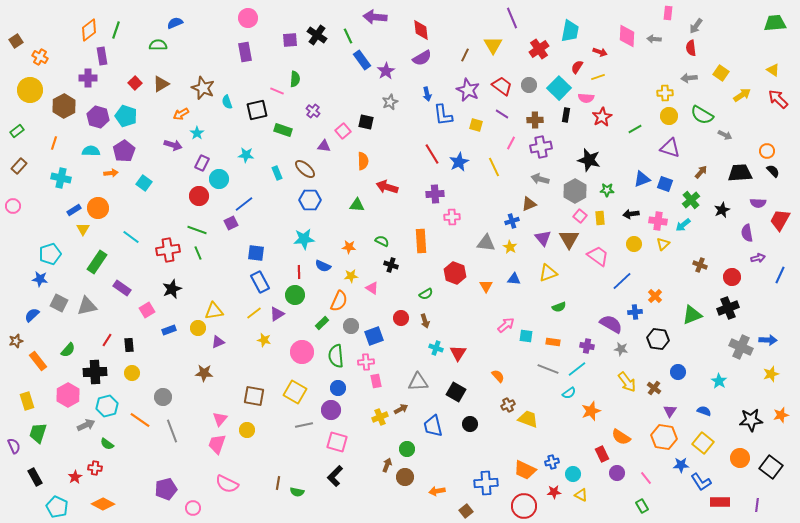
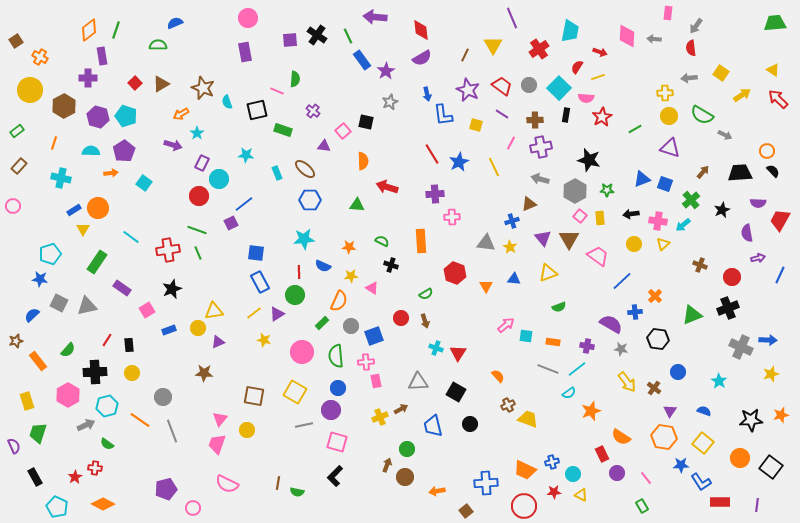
brown arrow at (701, 172): moved 2 px right
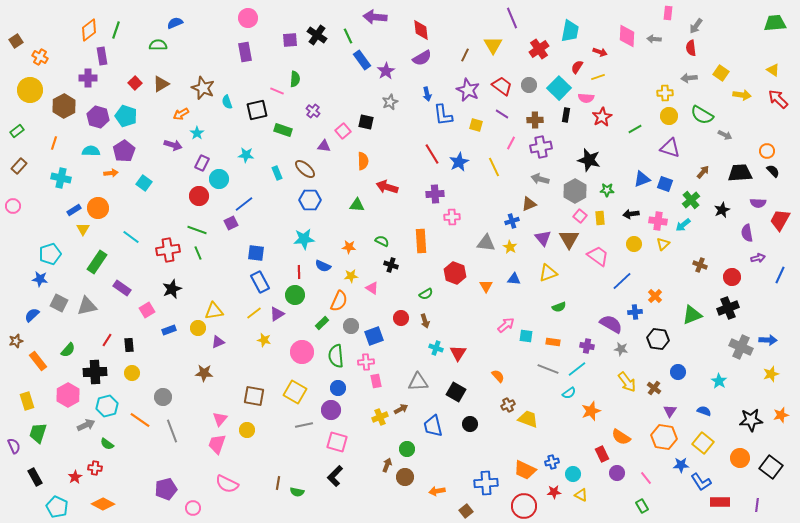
yellow arrow at (742, 95): rotated 42 degrees clockwise
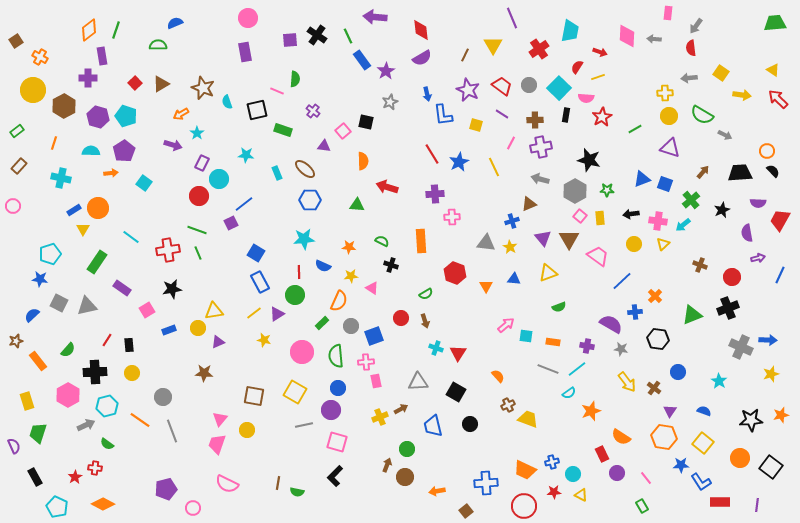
yellow circle at (30, 90): moved 3 px right
blue square at (256, 253): rotated 24 degrees clockwise
black star at (172, 289): rotated 12 degrees clockwise
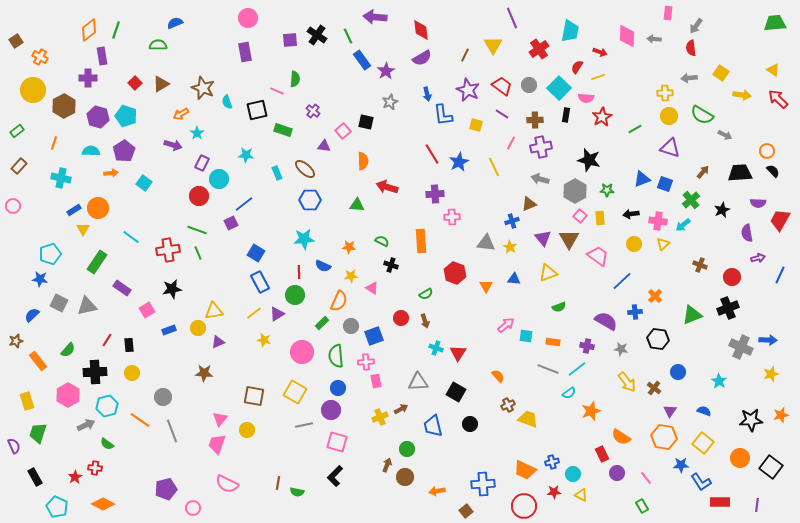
purple semicircle at (611, 324): moved 5 px left, 3 px up
blue cross at (486, 483): moved 3 px left, 1 px down
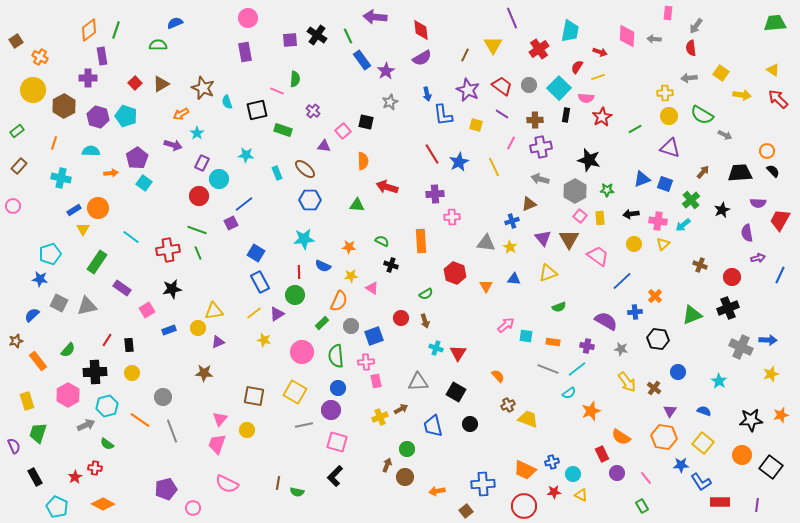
purple pentagon at (124, 151): moved 13 px right, 7 px down
orange circle at (740, 458): moved 2 px right, 3 px up
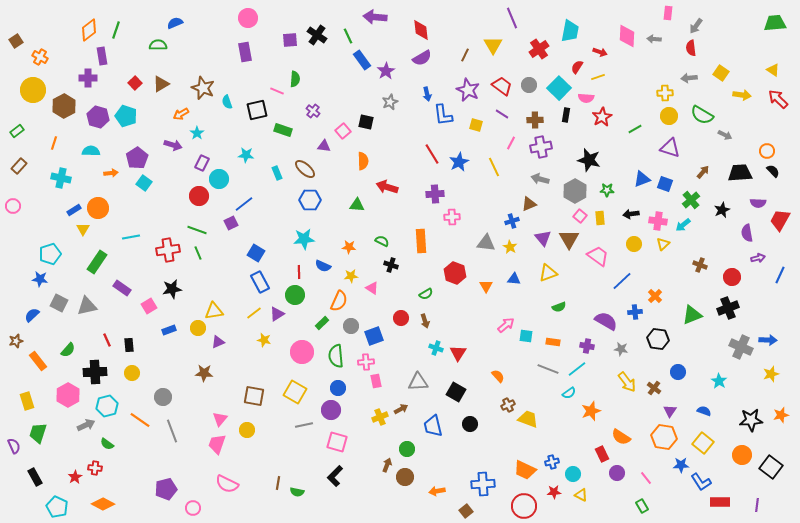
cyan line at (131, 237): rotated 48 degrees counterclockwise
pink square at (147, 310): moved 2 px right, 4 px up
red line at (107, 340): rotated 56 degrees counterclockwise
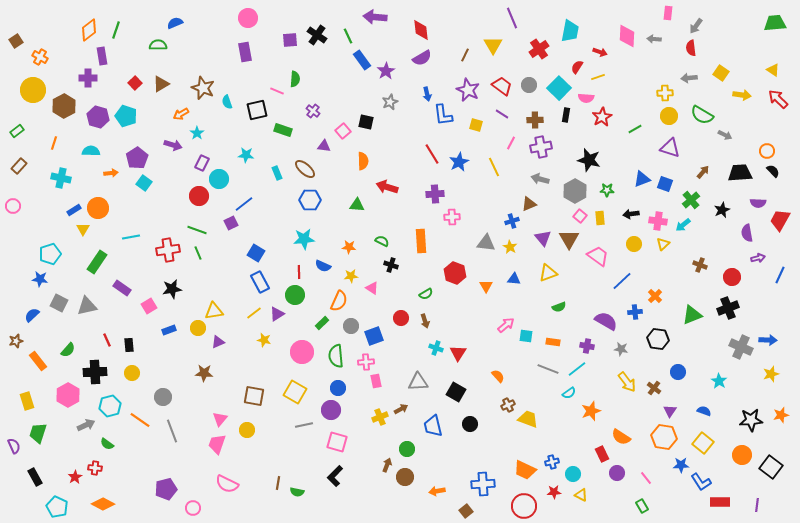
cyan hexagon at (107, 406): moved 3 px right
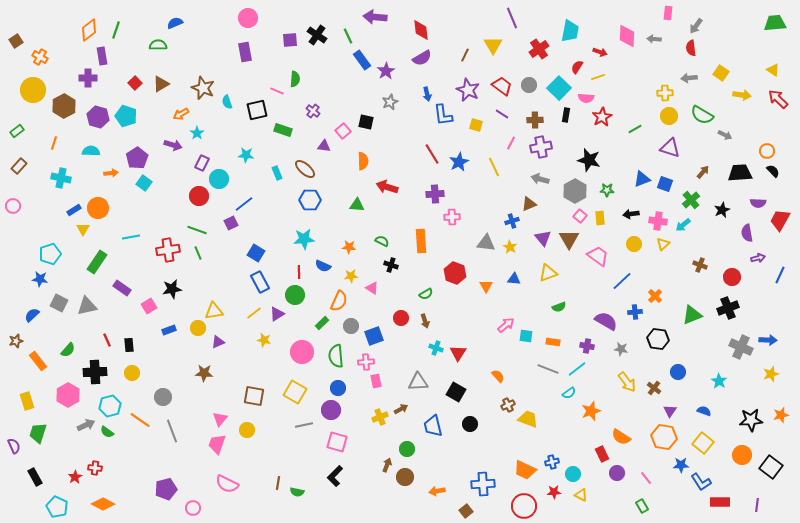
green semicircle at (107, 444): moved 12 px up
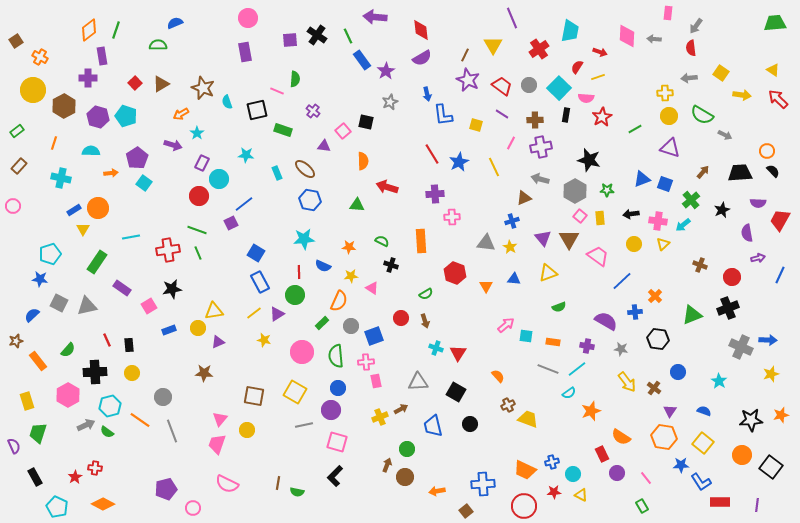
purple star at (468, 90): moved 10 px up
blue hexagon at (310, 200): rotated 10 degrees clockwise
brown triangle at (529, 204): moved 5 px left, 6 px up
